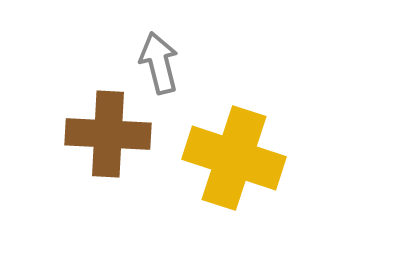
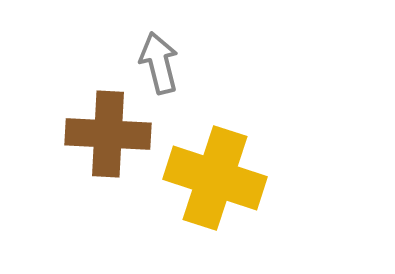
yellow cross: moved 19 px left, 20 px down
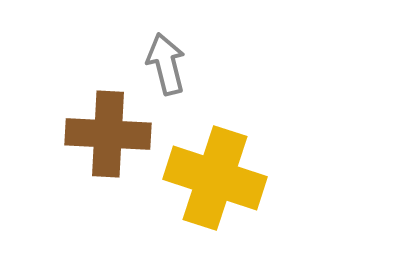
gray arrow: moved 7 px right, 1 px down
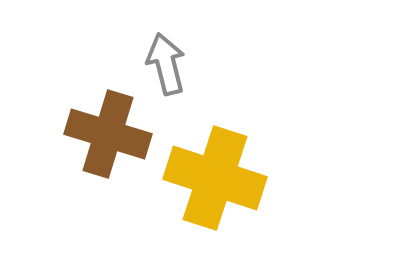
brown cross: rotated 14 degrees clockwise
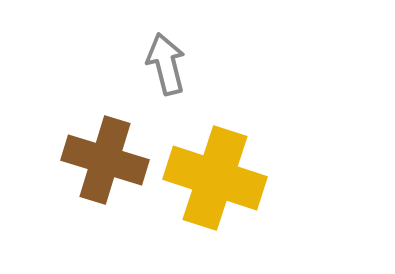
brown cross: moved 3 px left, 26 px down
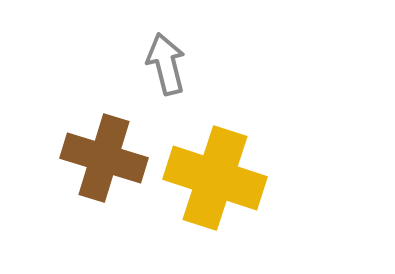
brown cross: moved 1 px left, 2 px up
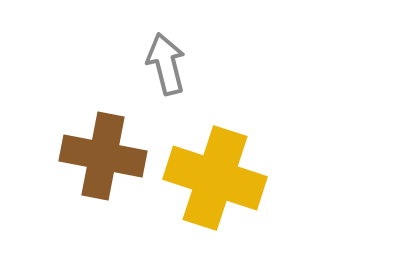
brown cross: moved 1 px left, 2 px up; rotated 6 degrees counterclockwise
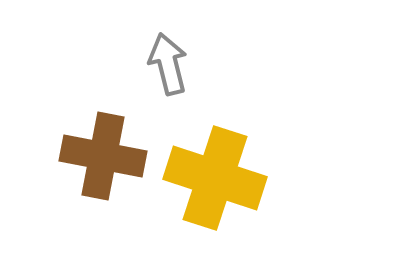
gray arrow: moved 2 px right
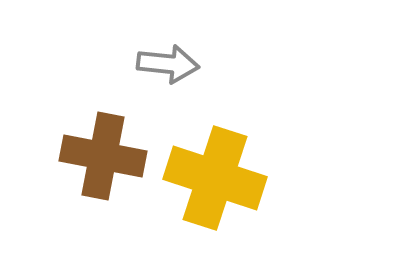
gray arrow: rotated 110 degrees clockwise
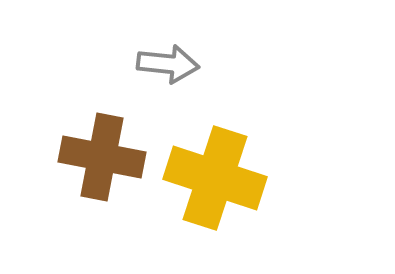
brown cross: moved 1 px left, 1 px down
